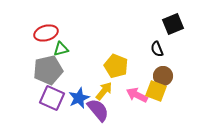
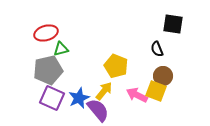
black square: rotated 30 degrees clockwise
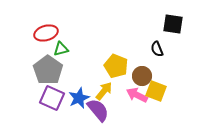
gray pentagon: rotated 24 degrees counterclockwise
brown circle: moved 21 px left
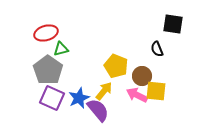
yellow square: rotated 15 degrees counterclockwise
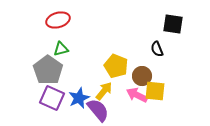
red ellipse: moved 12 px right, 13 px up
yellow square: moved 1 px left
